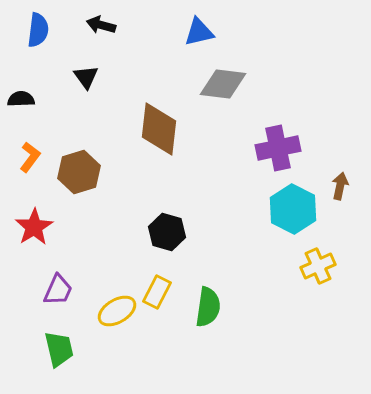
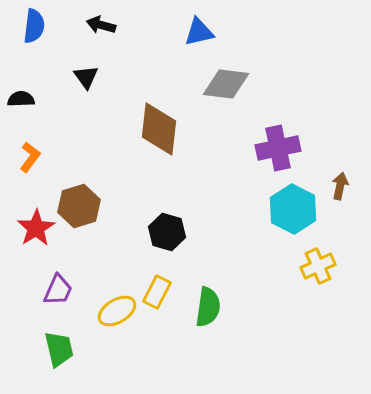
blue semicircle: moved 4 px left, 4 px up
gray diamond: moved 3 px right
brown hexagon: moved 34 px down
red star: moved 2 px right, 1 px down
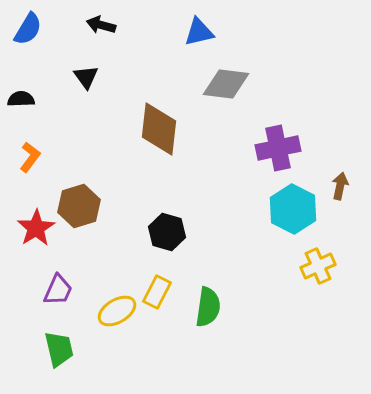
blue semicircle: moved 6 px left, 3 px down; rotated 24 degrees clockwise
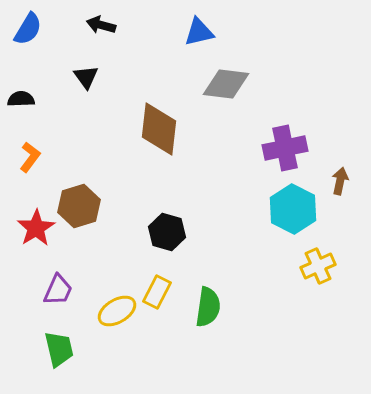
purple cross: moved 7 px right
brown arrow: moved 5 px up
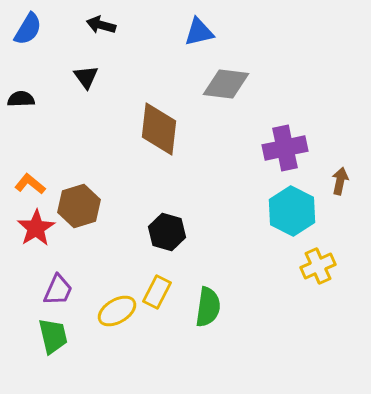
orange L-shape: moved 27 px down; rotated 88 degrees counterclockwise
cyan hexagon: moved 1 px left, 2 px down
green trapezoid: moved 6 px left, 13 px up
